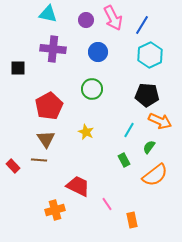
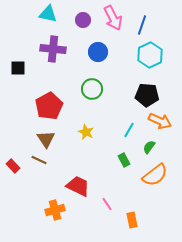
purple circle: moved 3 px left
blue line: rotated 12 degrees counterclockwise
brown line: rotated 21 degrees clockwise
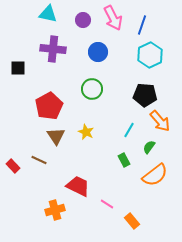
black pentagon: moved 2 px left
orange arrow: rotated 25 degrees clockwise
brown triangle: moved 10 px right, 3 px up
pink line: rotated 24 degrees counterclockwise
orange rectangle: moved 1 px down; rotated 28 degrees counterclockwise
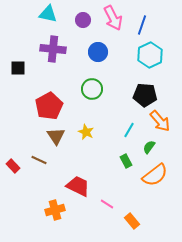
green rectangle: moved 2 px right, 1 px down
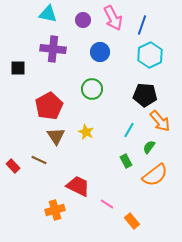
blue circle: moved 2 px right
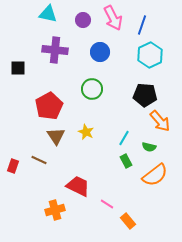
purple cross: moved 2 px right, 1 px down
cyan line: moved 5 px left, 8 px down
green semicircle: rotated 112 degrees counterclockwise
red rectangle: rotated 64 degrees clockwise
orange rectangle: moved 4 px left
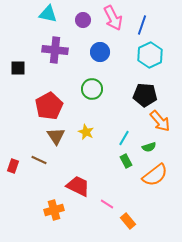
green semicircle: rotated 32 degrees counterclockwise
orange cross: moved 1 px left
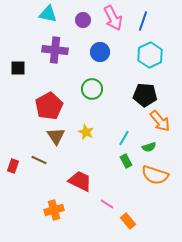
blue line: moved 1 px right, 4 px up
orange semicircle: rotated 56 degrees clockwise
red trapezoid: moved 2 px right, 5 px up
